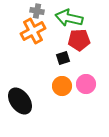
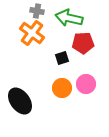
orange cross: moved 1 px left, 2 px down; rotated 25 degrees counterclockwise
red pentagon: moved 4 px right, 3 px down
black square: moved 1 px left
orange circle: moved 2 px down
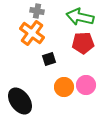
green arrow: moved 11 px right, 1 px up
black square: moved 13 px left, 1 px down
pink circle: moved 1 px down
orange circle: moved 2 px right, 1 px up
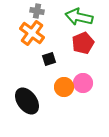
green arrow: moved 1 px left
red pentagon: rotated 20 degrees counterclockwise
pink circle: moved 3 px left, 2 px up
black ellipse: moved 7 px right
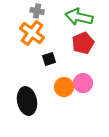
black ellipse: rotated 24 degrees clockwise
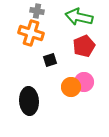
orange cross: moved 1 px left; rotated 20 degrees counterclockwise
red pentagon: moved 1 px right, 3 px down
black square: moved 1 px right, 1 px down
pink circle: moved 1 px right, 1 px up
orange circle: moved 7 px right
black ellipse: moved 2 px right; rotated 8 degrees clockwise
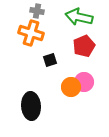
black ellipse: moved 2 px right, 5 px down
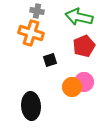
orange circle: moved 1 px right
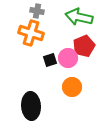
pink circle: moved 16 px left, 24 px up
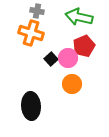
black square: moved 1 px right, 1 px up; rotated 24 degrees counterclockwise
orange circle: moved 3 px up
